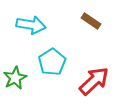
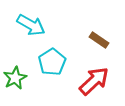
brown rectangle: moved 8 px right, 19 px down
cyan arrow: rotated 20 degrees clockwise
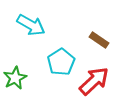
cyan pentagon: moved 9 px right
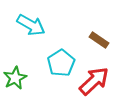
cyan pentagon: moved 1 px down
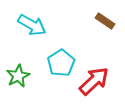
cyan arrow: moved 1 px right
brown rectangle: moved 6 px right, 19 px up
green star: moved 3 px right, 2 px up
